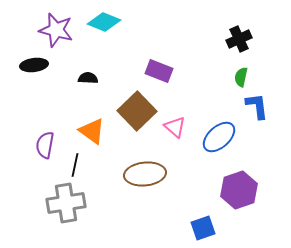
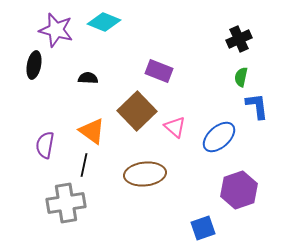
black ellipse: rotated 72 degrees counterclockwise
black line: moved 9 px right
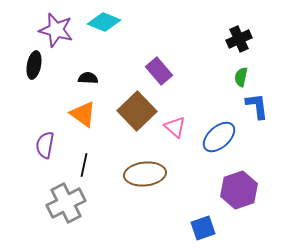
purple rectangle: rotated 28 degrees clockwise
orange triangle: moved 9 px left, 17 px up
gray cross: rotated 18 degrees counterclockwise
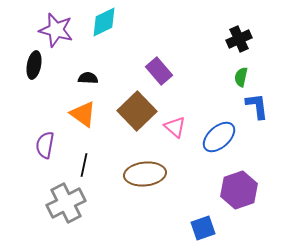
cyan diamond: rotated 48 degrees counterclockwise
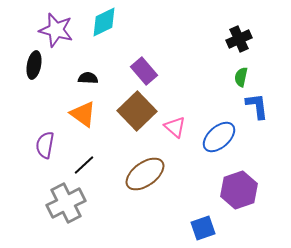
purple rectangle: moved 15 px left
black line: rotated 35 degrees clockwise
brown ellipse: rotated 30 degrees counterclockwise
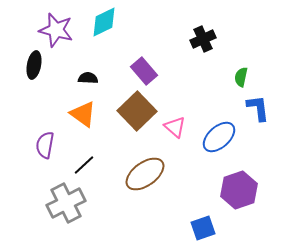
black cross: moved 36 px left
blue L-shape: moved 1 px right, 2 px down
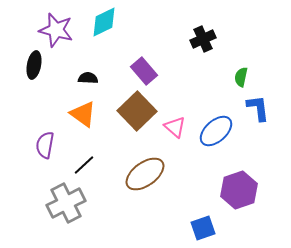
blue ellipse: moved 3 px left, 6 px up
